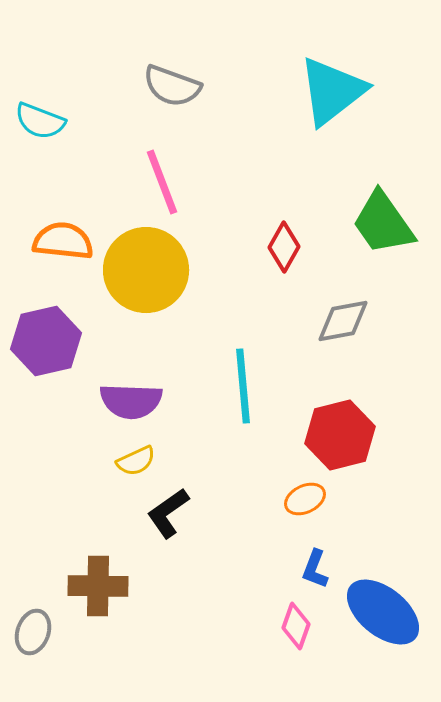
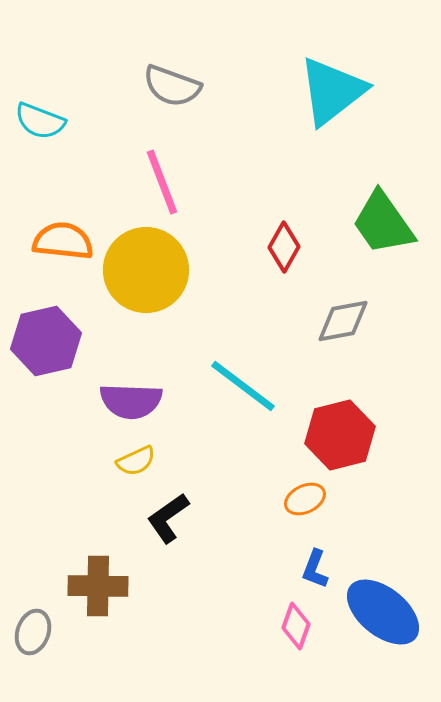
cyan line: rotated 48 degrees counterclockwise
black L-shape: moved 5 px down
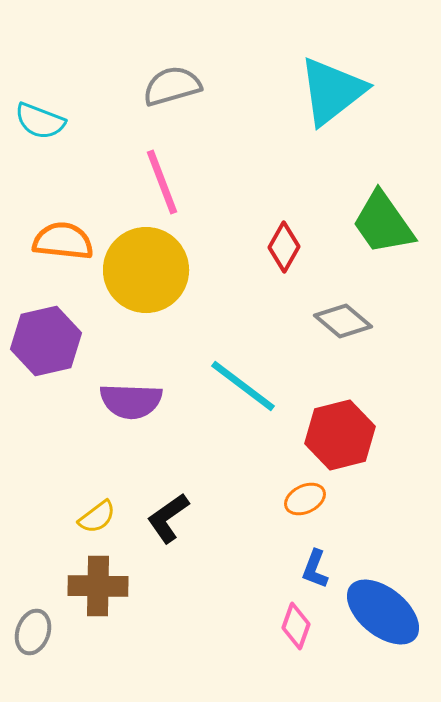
gray semicircle: rotated 144 degrees clockwise
gray diamond: rotated 50 degrees clockwise
yellow semicircle: moved 39 px left, 56 px down; rotated 12 degrees counterclockwise
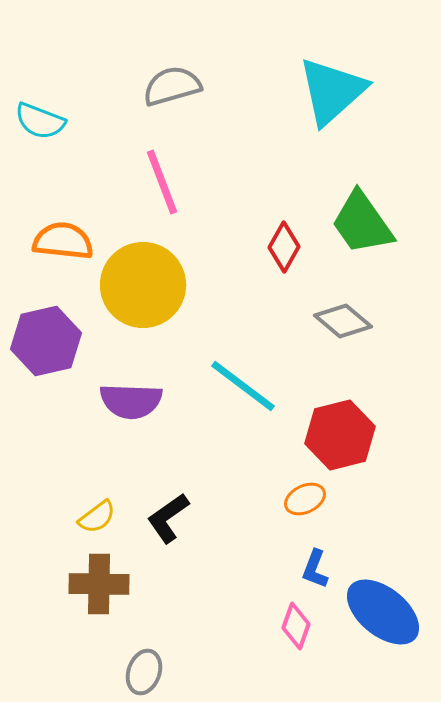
cyan triangle: rotated 4 degrees counterclockwise
green trapezoid: moved 21 px left
yellow circle: moved 3 px left, 15 px down
brown cross: moved 1 px right, 2 px up
gray ellipse: moved 111 px right, 40 px down
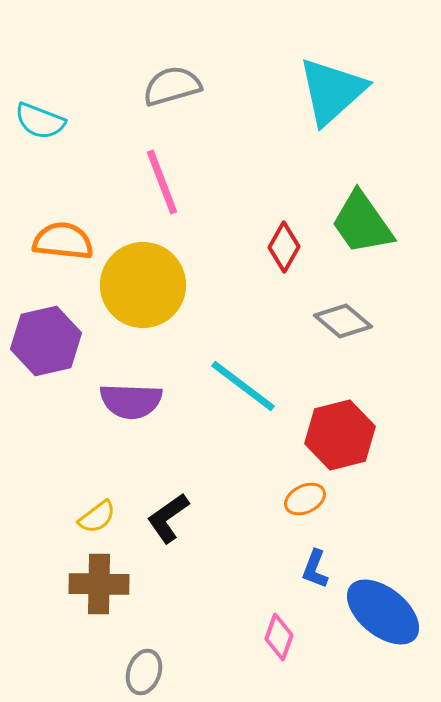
pink diamond: moved 17 px left, 11 px down
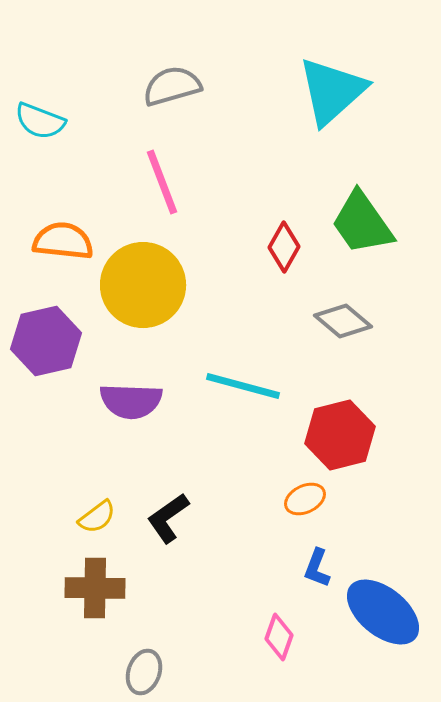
cyan line: rotated 22 degrees counterclockwise
blue L-shape: moved 2 px right, 1 px up
brown cross: moved 4 px left, 4 px down
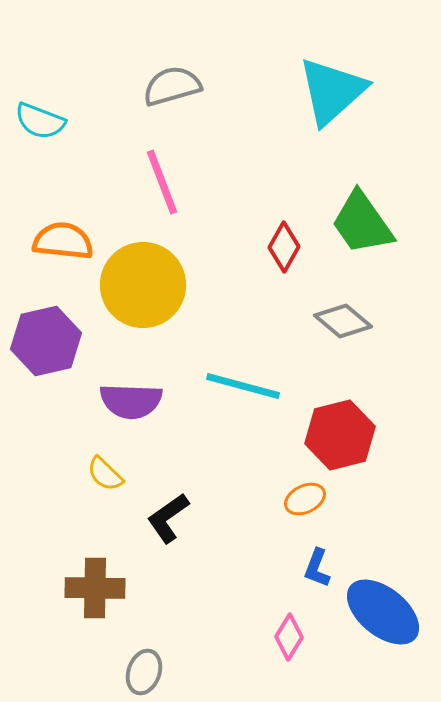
yellow semicircle: moved 8 px right, 43 px up; rotated 81 degrees clockwise
pink diamond: moved 10 px right; rotated 12 degrees clockwise
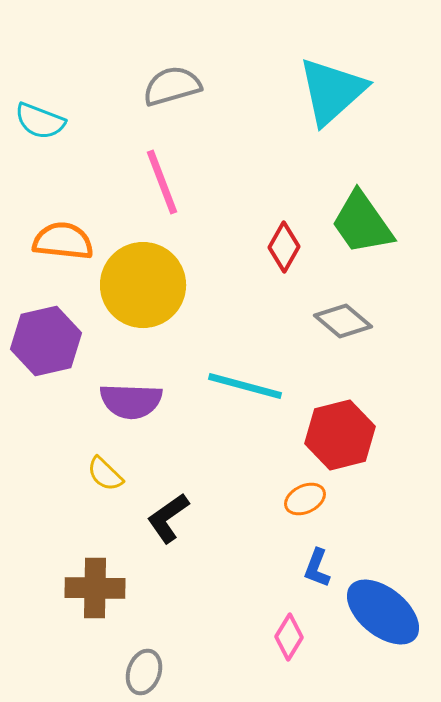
cyan line: moved 2 px right
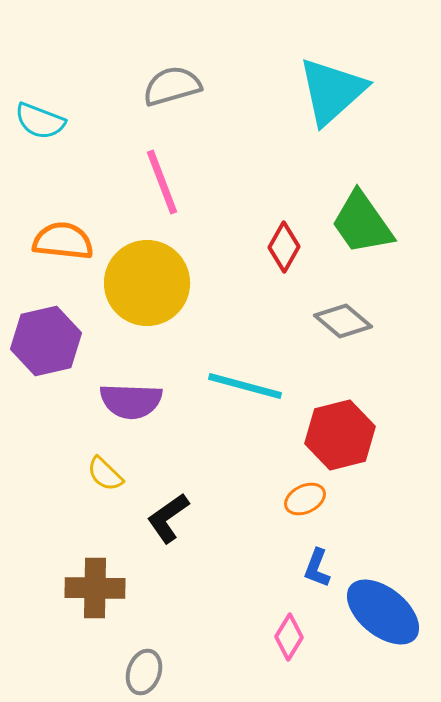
yellow circle: moved 4 px right, 2 px up
